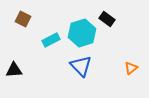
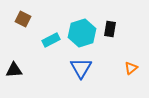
black rectangle: moved 3 px right, 10 px down; rotated 63 degrees clockwise
blue triangle: moved 2 px down; rotated 15 degrees clockwise
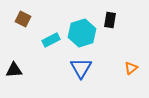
black rectangle: moved 9 px up
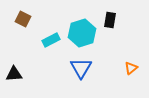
black triangle: moved 4 px down
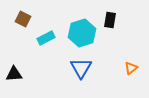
cyan rectangle: moved 5 px left, 2 px up
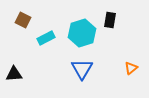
brown square: moved 1 px down
blue triangle: moved 1 px right, 1 px down
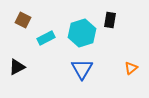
black triangle: moved 3 px right, 7 px up; rotated 24 degrees counterclockwise
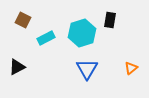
blue triangle: moved 5 px right
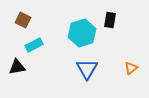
cyan rectangle: moved 12 px left, 7 px down
black triangle: rotated 18 degrees clockwise
